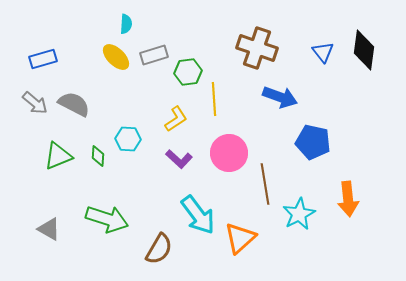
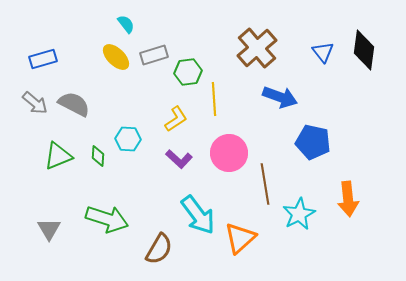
cyan semicircle: rotated 42 degrees counterclockwise
brown cross: rotated 30 degrees clockwise
gray triangle: rotated 30 degrees clockwise
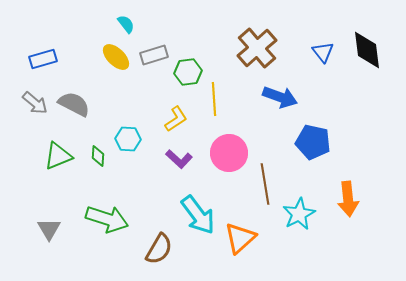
black diamond: moved 3 px right; rotated 15 degrees counterclockwise
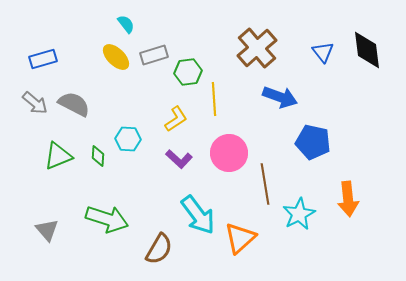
gray triangle: moved 2 px left, 1 px down; rotated 10 degrees counterclockwise
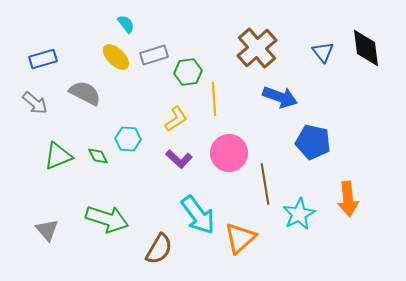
black diamond: moved 1 px left, 2 px up
gray semicircle: moved 11 px right, 11 px up
green diamond: rotated 30 degrees counterclockwise
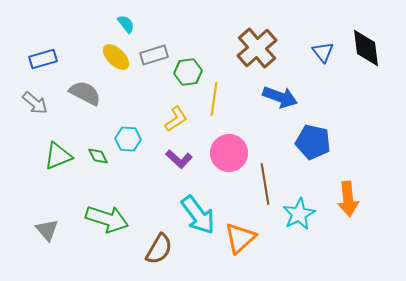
yellow line: rotated 12 degrees clockwise
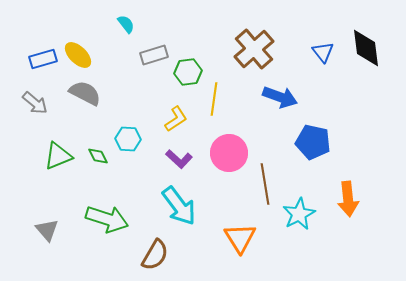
brown cross: moved 3 px left, 1 px down
yellow ellipse: moved 38 px left, 2 px up
cyan arrow: moved 19 px left, 9 px up
orange triangle: rotated 20 degrees counterclockwise
brown semicircle: moved 4 px left, 6 px down
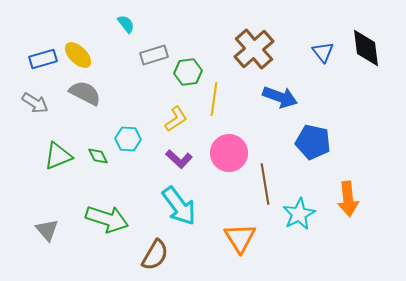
gray arrow: rotated 8 degrees counterclockwise
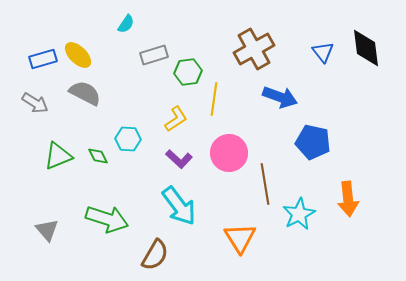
cyan semicircle: rotated 72 degrees clockwise
brown cross: rotated 12 degrees clockwise
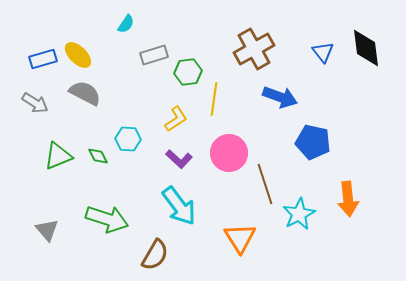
brown line: rotated 9 degrees counterclockwise
